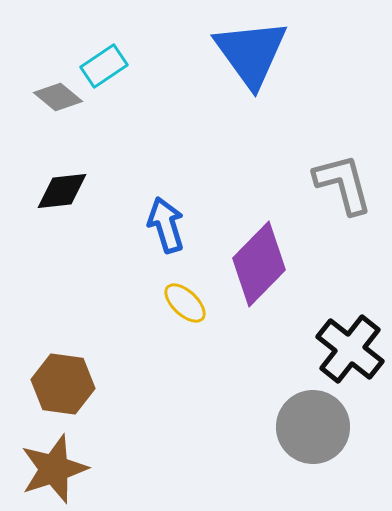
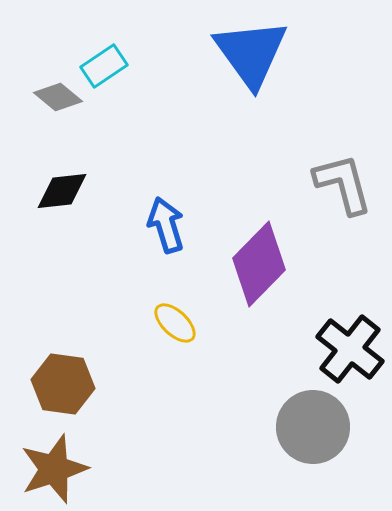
yellow ellipse: moved 10 px left, 20 px down
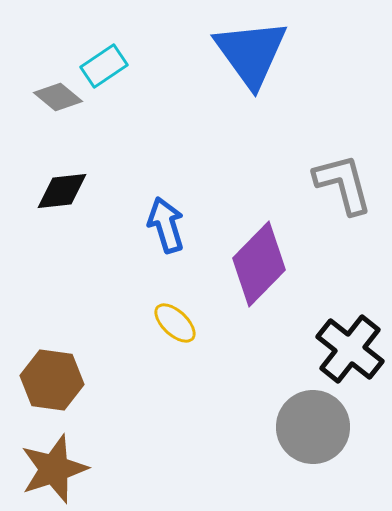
brown hexagon: moved 11 px left, 4 px up
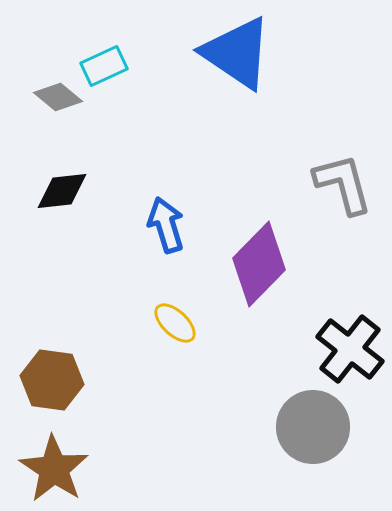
blue triangle: moved 14 px left; rotated 20 degrees counterclockwise
cyan rectangle: rotated 9 degrees clockwise
brown star: rotated 20 degrees counterclockwise
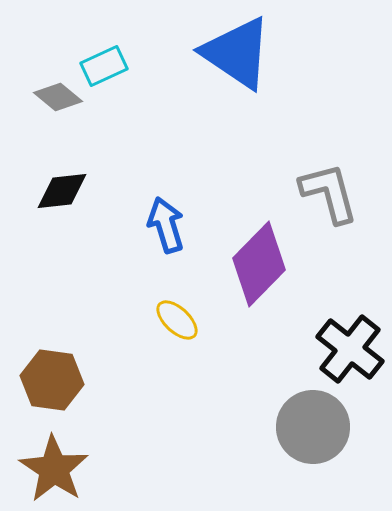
gray L-shape: moved 14 px left, 9 px down
yellow ellipse: moved 2 px right, 3 px up
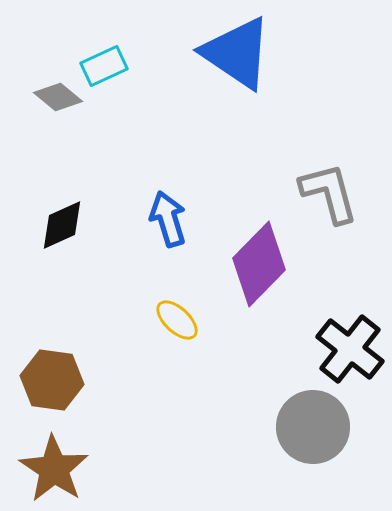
black diamond: moved 34 px down; rotated 18 degrees counterclockwise
blue arrow: moved 2 px right, 6 px up
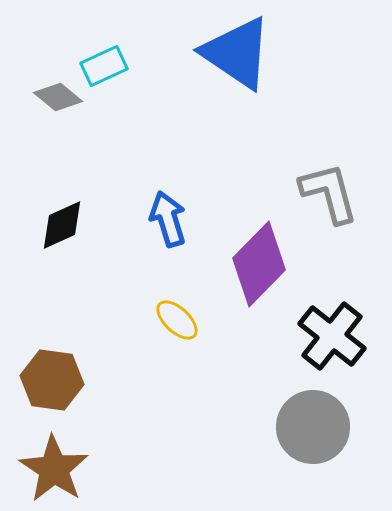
black cross: moved 18 px left, 13 px up
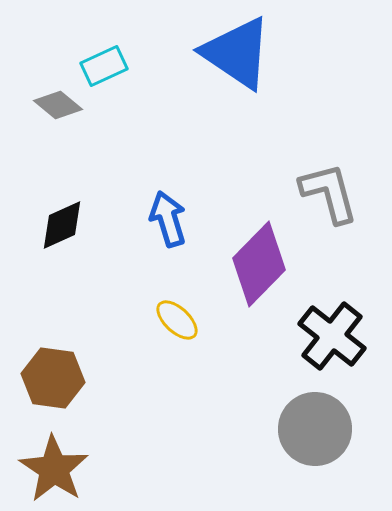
gray diamond: moved 8 px down
brown hexagon: moved 1 px right, 2 px up
gray circle: moved 2 px right, 2 px down
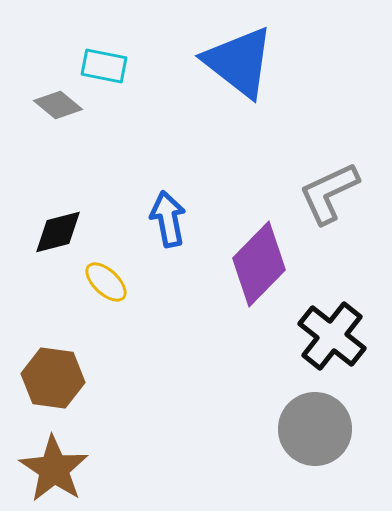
blue triangle: moved 2 px right, 9 px down; rotated 4 degrees clockwise
cyan rectangle: rotated 36 degrees clockwise
gray L-shape: rotated 100 degrees counterclockwise
blue arrow: rotated 6 degrees clockwise
black diamond: moved 4 px left, 7 px down; rotated 10 degrees clockwise
yellow ellipse: moved 71 px left, 38 px up
